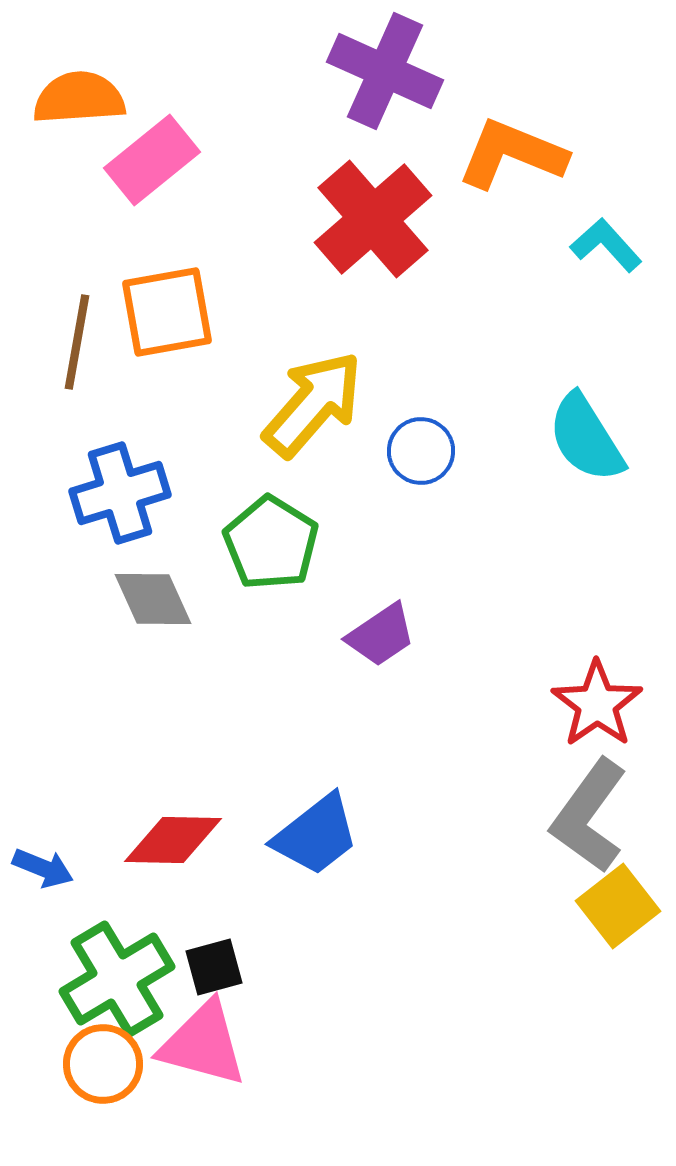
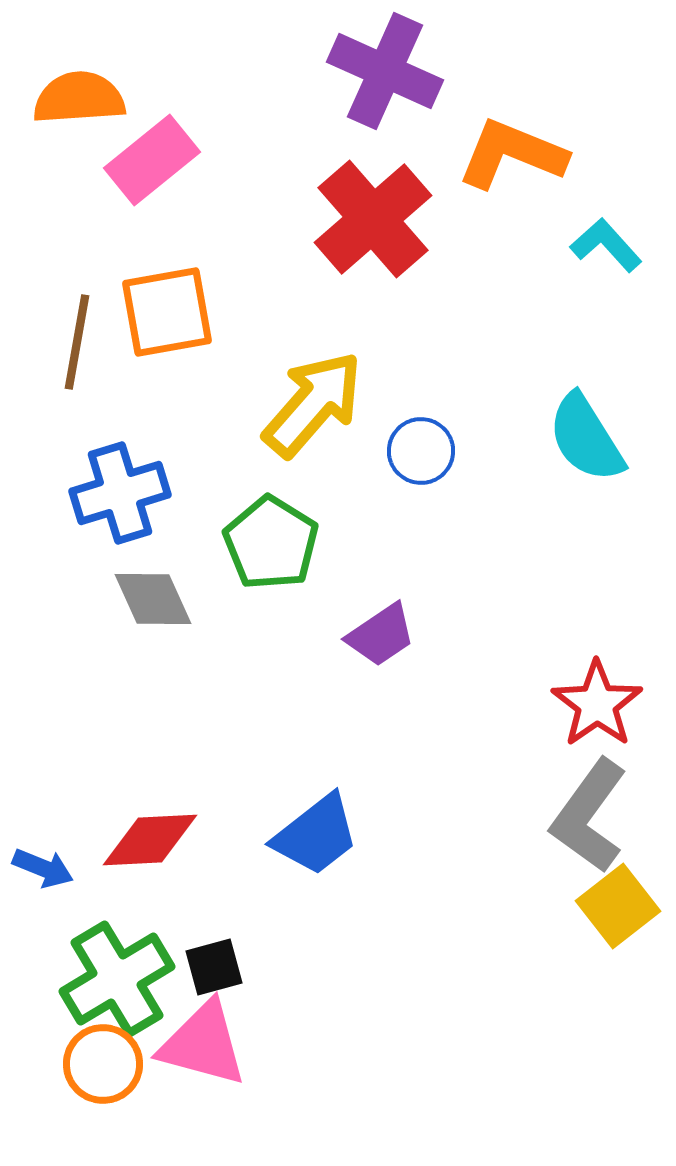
red diamond: moved 23 px left; rotated 4 degrees counterclockwise
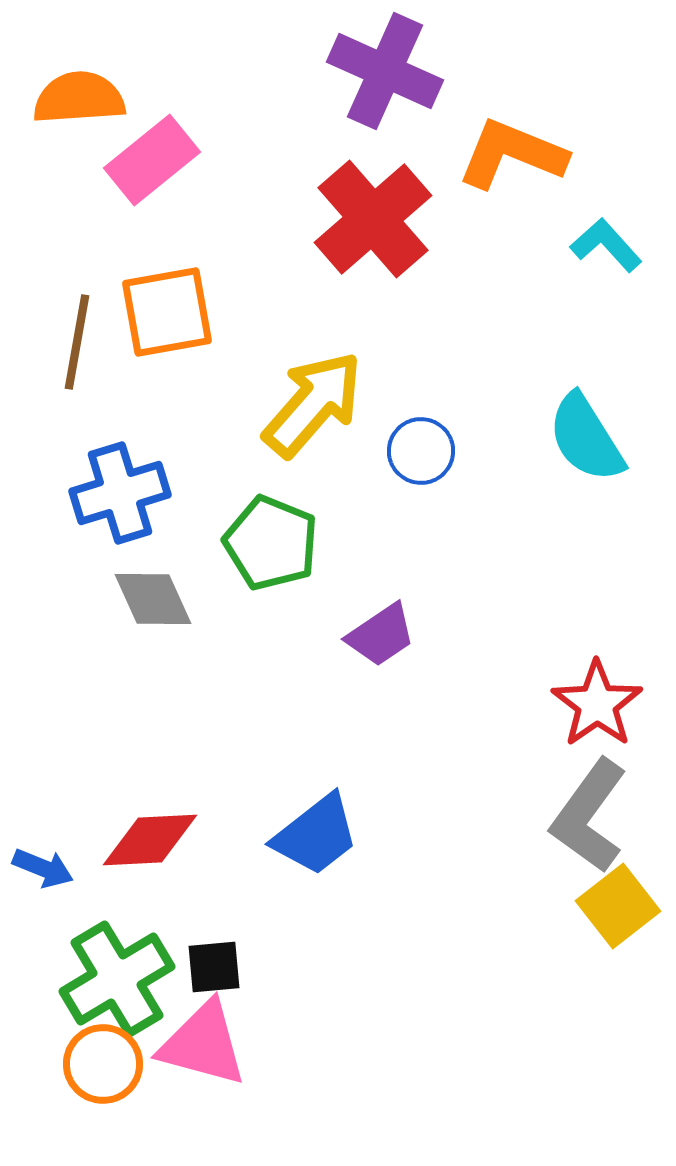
green pentagon: rotated 10 degrees counterclockwise
black square: rotated 10 degrees clockwise
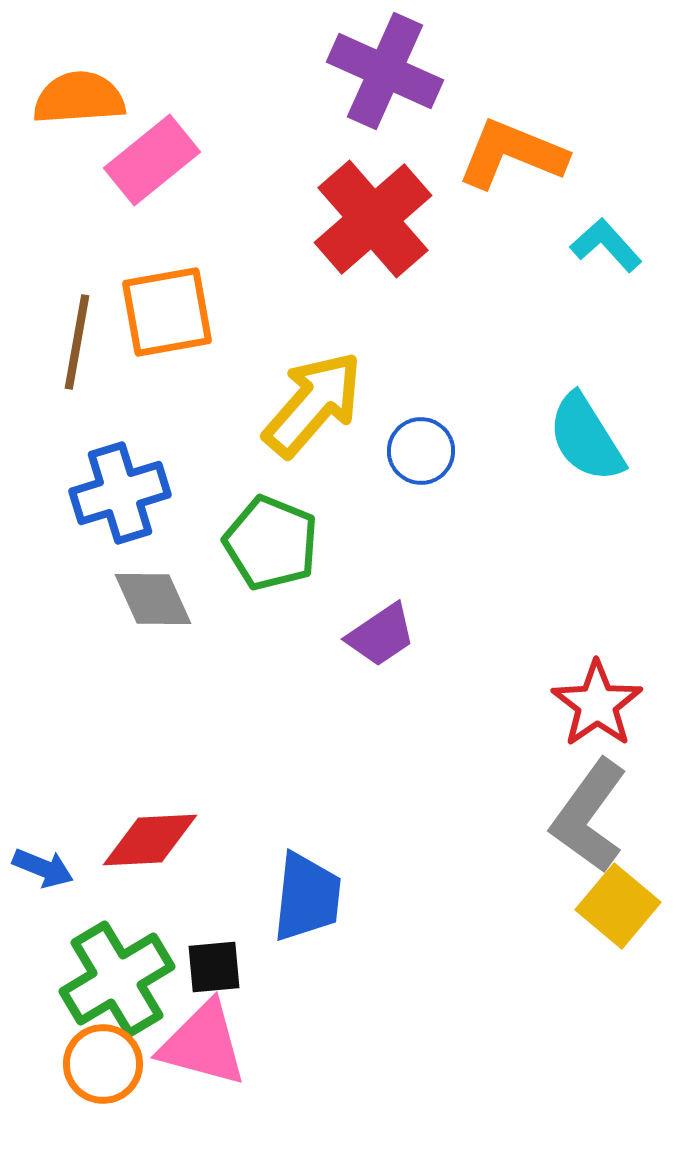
blue trapezoid: moved 9 px left, 62 px down; rotated 46 degrees counterclockwise
yellow square: rotated 12 degrees counterclockwise
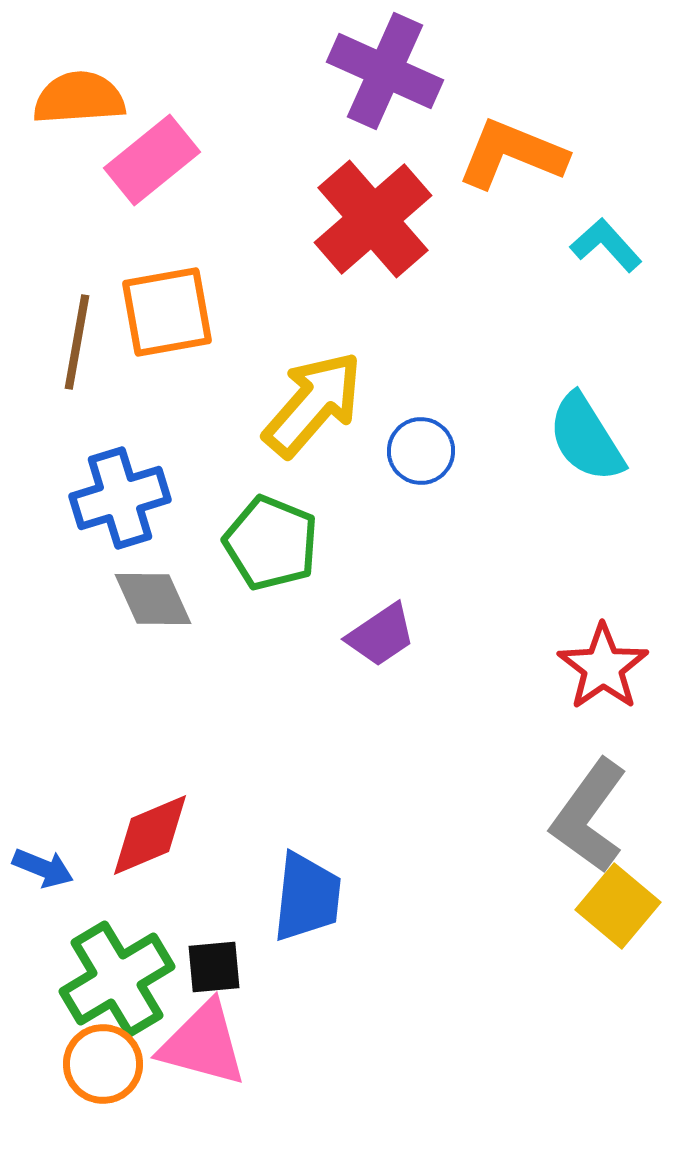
blue cross: moved 5 px down
red star: moved 6 px right, 37 px up
red diamond: moved 5 px up; rotated 20 degrees counterclockwise
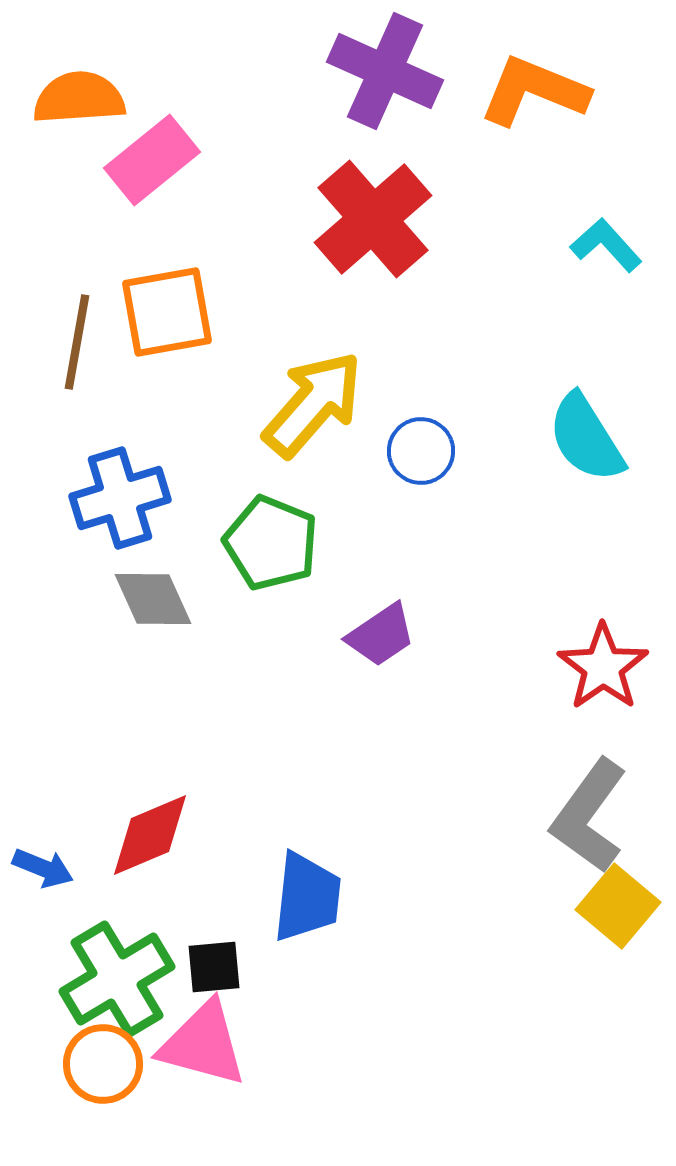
orange L-shape: moved 22 px right, 63 px up
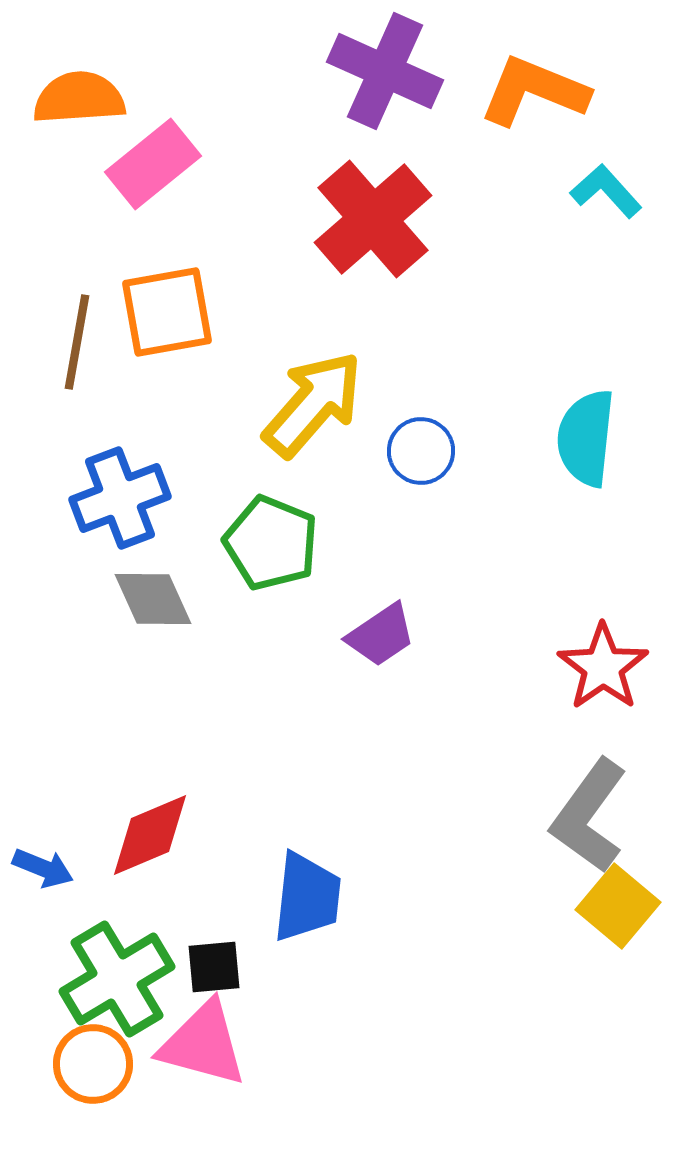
pink rectangle: moved 1 px right, 4 px down
cyan L-shape: moved 54 px up
cyan semicircle: rotated 38 degrees clockwise
blue cross: rotated 4 degrees counterclockwise
orange circle: moved 10 px left
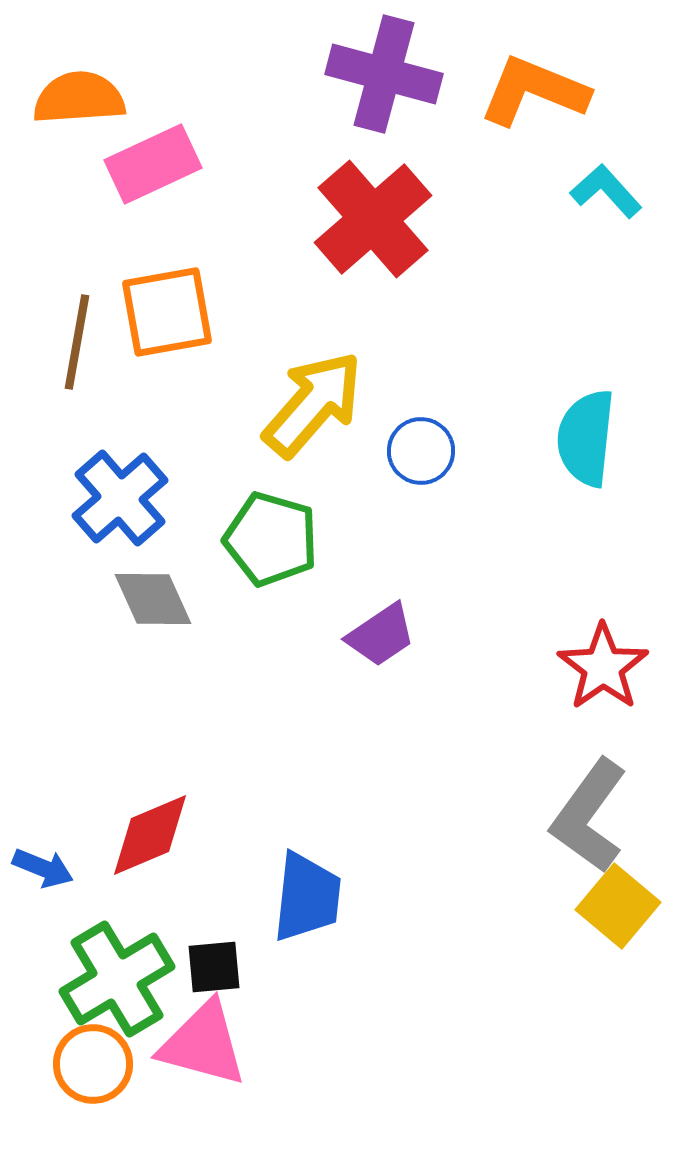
purple cross: moved 1 px left, 3 px down; rotated 9 degrees counterclockwise
pink rectangle: rotated 14 degrees clockwise
blue cross: rotated 20 degrees counterclockwise
green pentagon: moved 4 px up; rotated 6 degrees counterclockwise
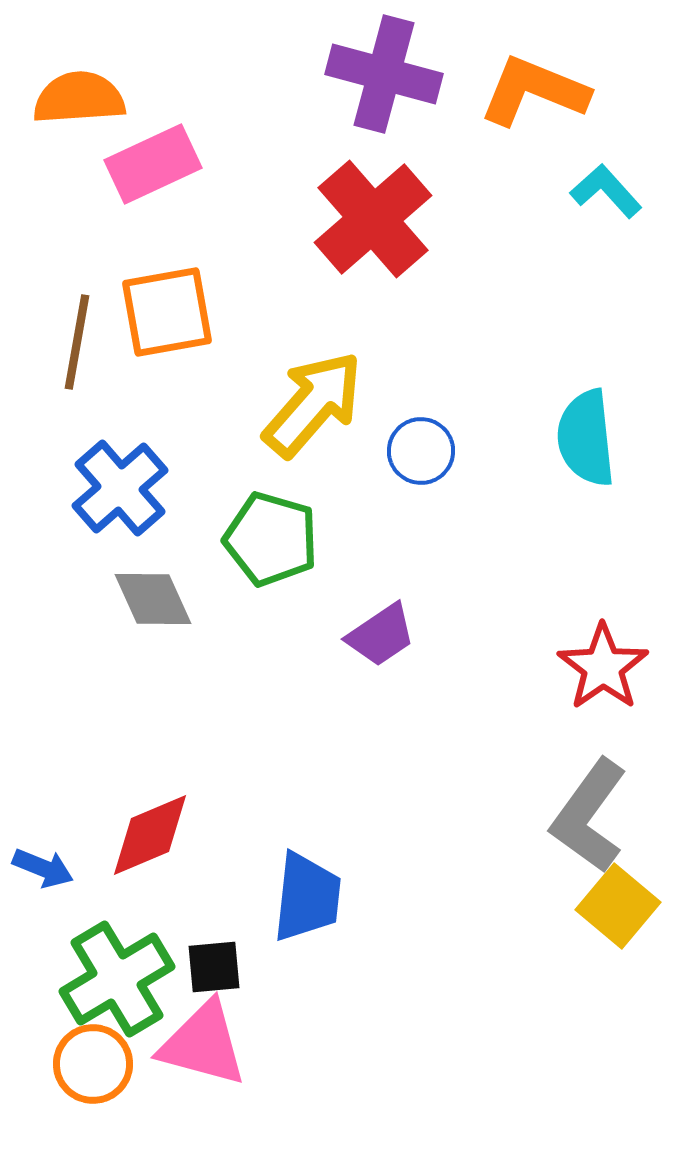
cyan semicircle: rotated 12 degrees counterclockwise
blue cross: moved 10 px up
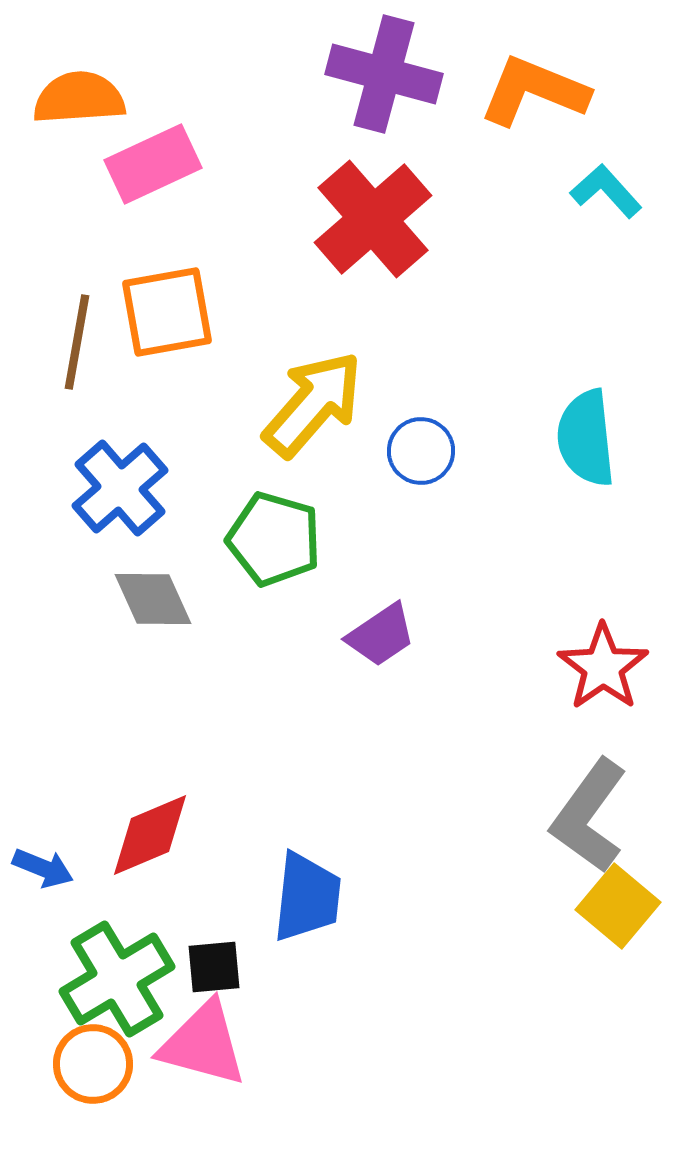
green pentagon: moved 3 px right
